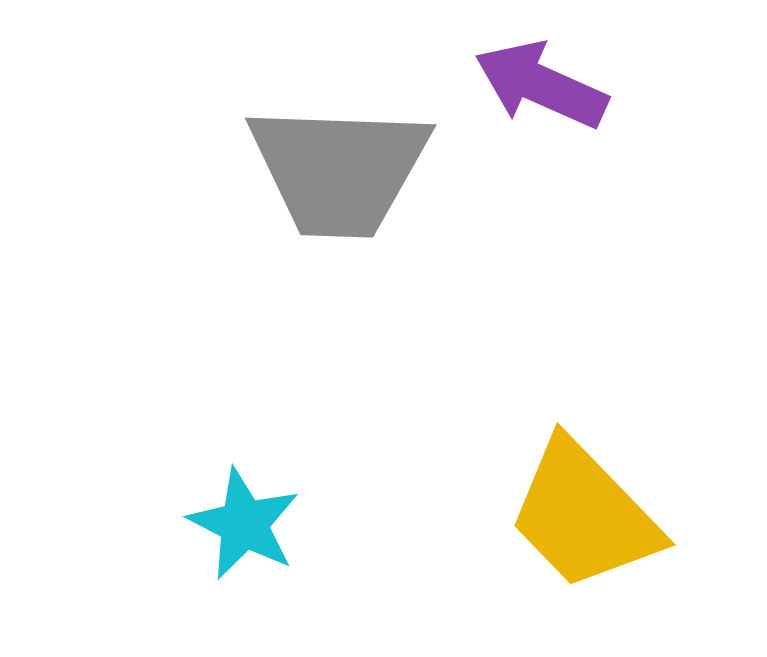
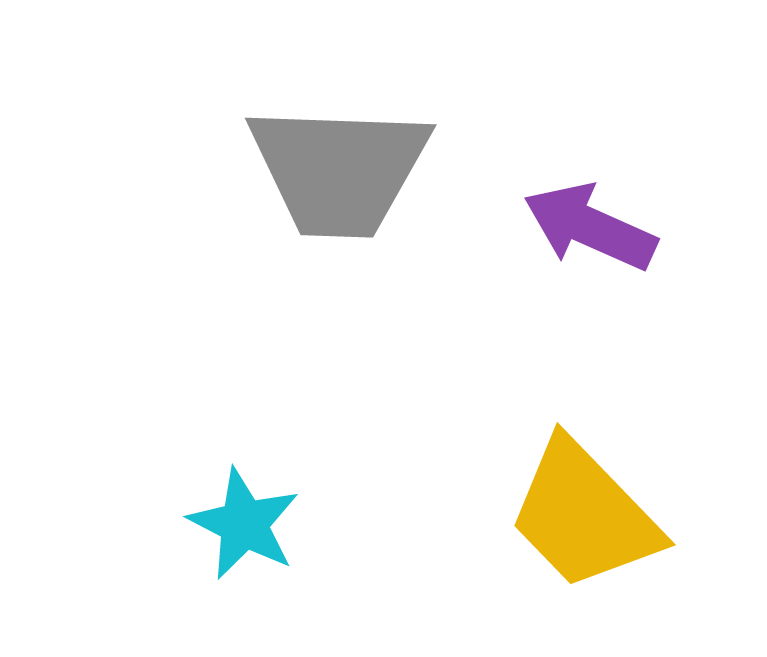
purple arrow: moved 49 px right, 142 px down
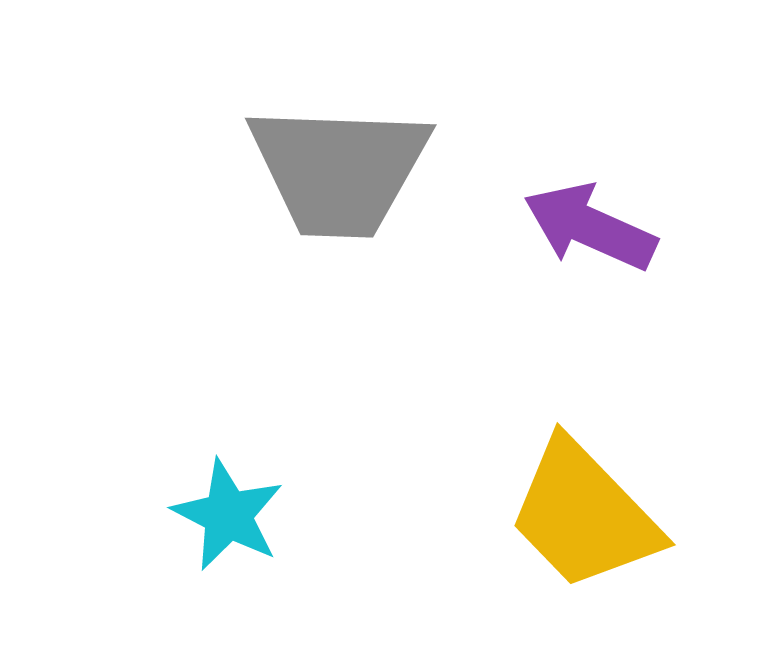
cyan star: moved 16 px left, 9 px up
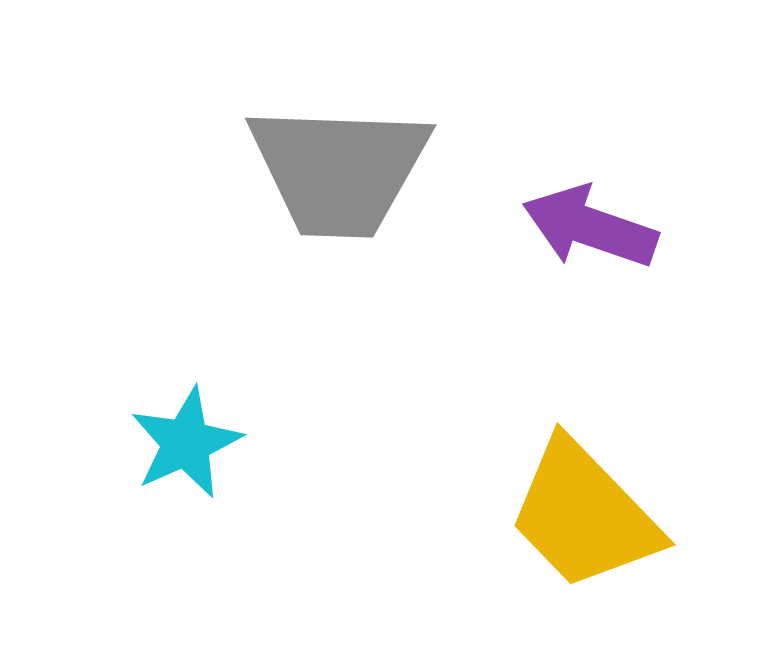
purple arrow: rotated 5 degrees counterclockwise
cyan star: moved 42 px left, 72 px up; rotated 21 degrees clockwise
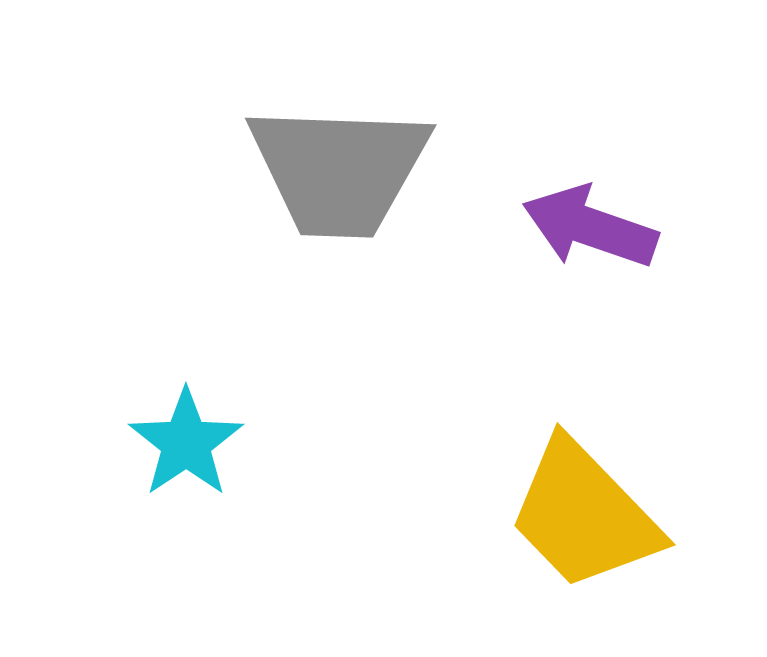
cyan star: rotated 10 degrees counterclockwise
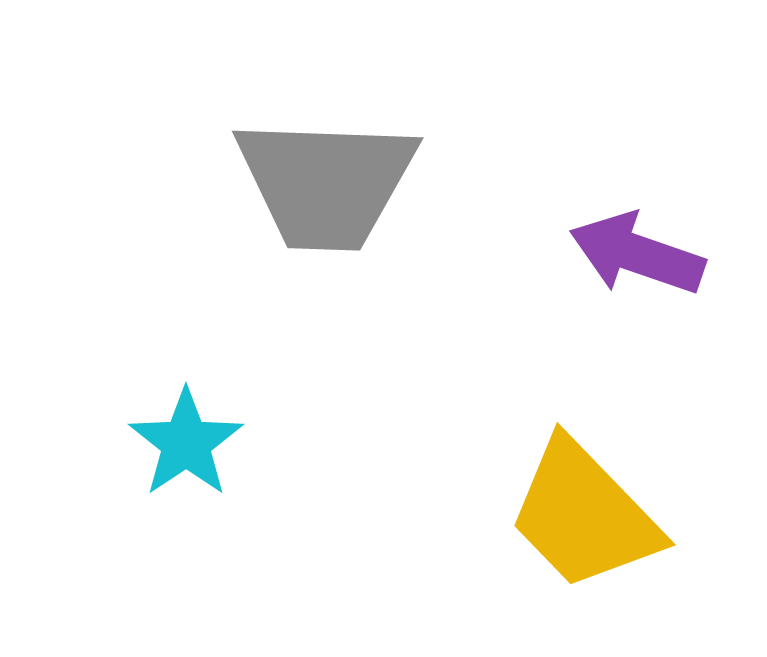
gray trapezoid: moved 13 px left, 13 px down
purple arrow: moved 47 px right, 27 px down
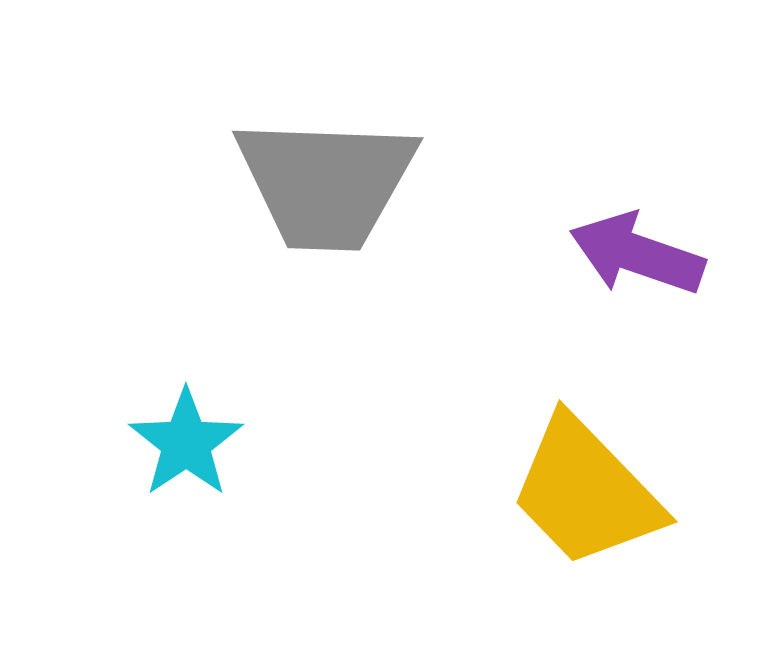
yellow trapezoid: moved 2 px right, 23 px up
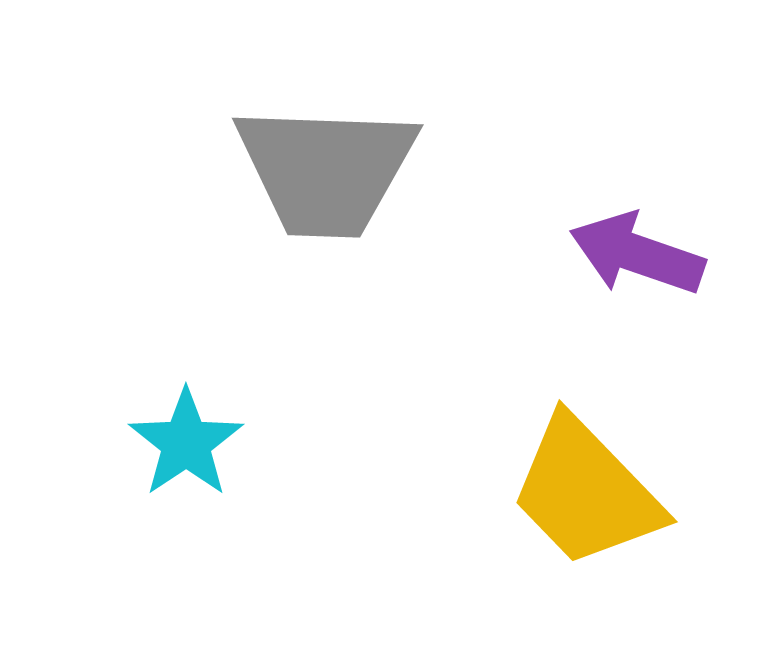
gray trapezoid: moved 13 px up
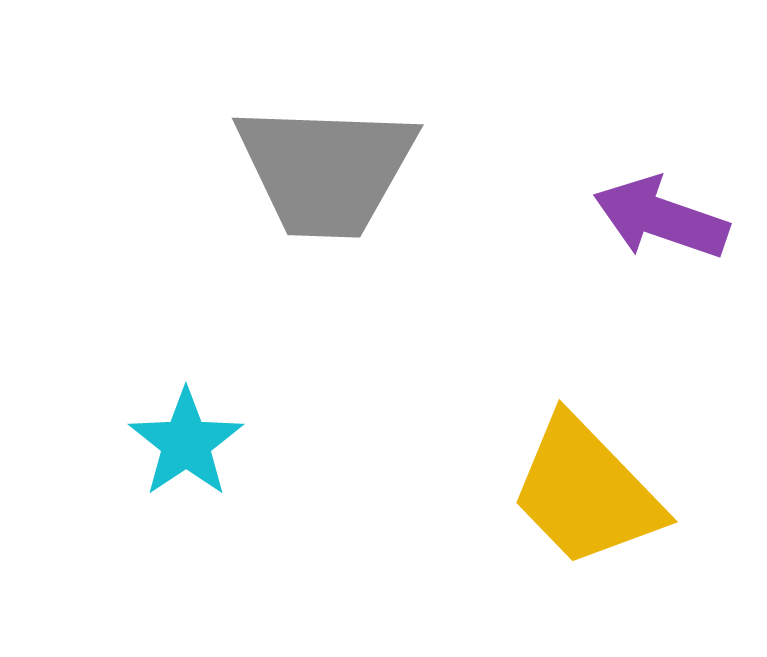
purple arrow: moved 24 px right, 36 px up
